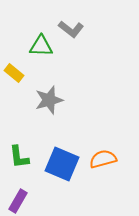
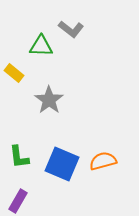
gray star: rotated 20 degrees counterclockwise
orange semicircle: moved 2 px down
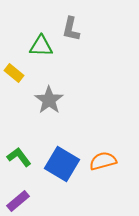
gray L-shape: rotated 65 degrees clockwise
green L-shape: rotated 150 degrees clockwise
blue square: rotated 8 degrees clockwise
purple rectangle: rotated 20 degrees clockwise
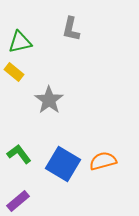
green triangle: moved 21 px left, 4 px up; rotated 15 degrees counterclockwise
yellow rectangle: moved 1 px up
green L-shape: moved 3 px up
blue square: moved 1 px right
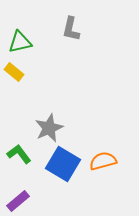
gray star: moved 28 px down; rotated 12 degrees clockwise
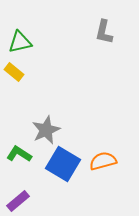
gray L-shape: moved 33 px right, 3 px down
gray star: moved 3 px left, 2 px down
green L-shape: rotated 20 degrees counterclockwise
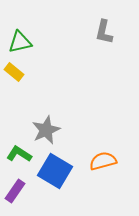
blue square: moved 8 px left, 7 px down
purple rectangle: moved 3 px left, 10 px up; rotated 15 degrees counterclockwise
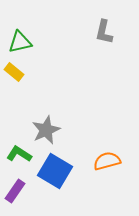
orange semicircle: moved 4 px right
